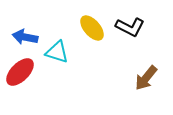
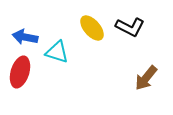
red ellipse: rotated 28 degrees counterclockwise
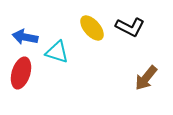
red ellipse: moved 1 px right, 1 px down
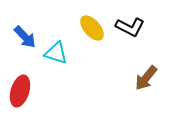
blue arrow: rotated 145 degrees counterclockwise
cyan triangle: moved 1 px left, 1 px down
red ellipse: moved 1 px left, 18 px down
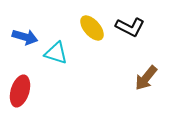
blue arrow: rotated 30 degrees counterclockwise
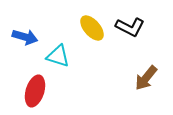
cyan triangle: moved 2 px right, 3 px down
red ellipse: moved 15 px right
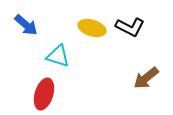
yellow ellipse: rotated 32 degrees counterclockwise
blue arrow: moved 1 px right, 12 px up; rotated 25 degrees clockwise
brown arrow: rotated 12 degrees clockwise
red ellipse: moved 9 px right, 3 px down
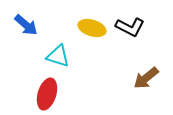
red ellipse: moved 3 px right
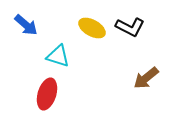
yellow ellipse: rotated 12 degrees clockwise
